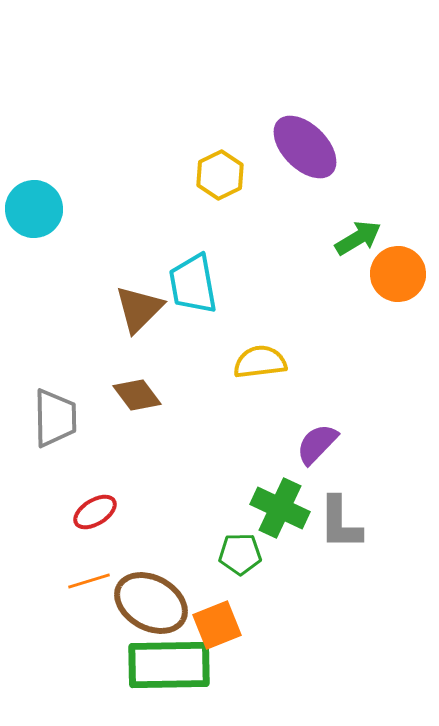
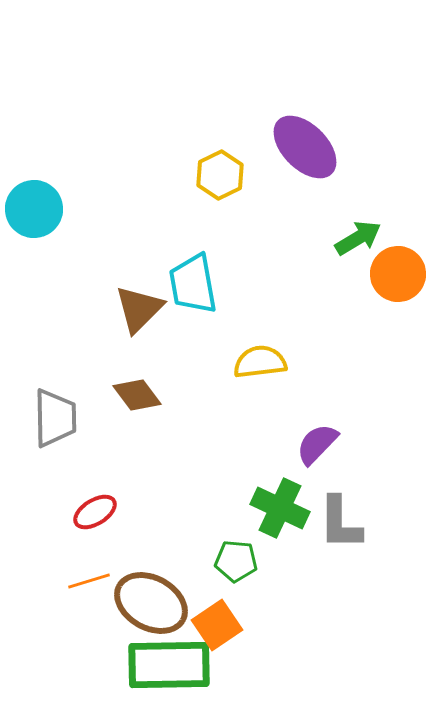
green pentagon: moved 4 px left, 7 px down; rotated 6 degrees clockwise
orange square: rotated 12 degrees counterclockwise
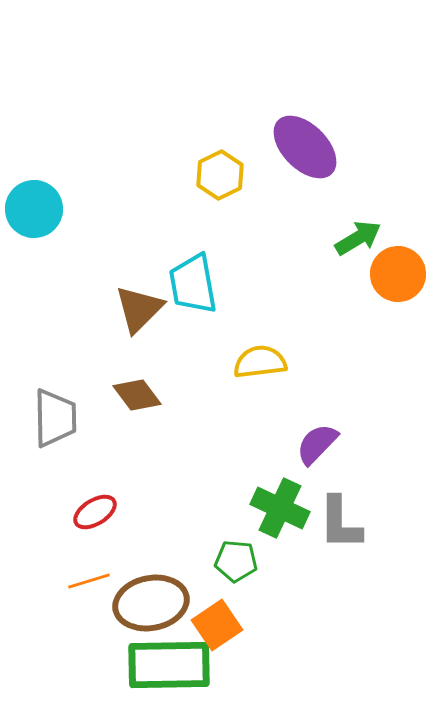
brown ellipse: rotated 40 degrees counterclockwise
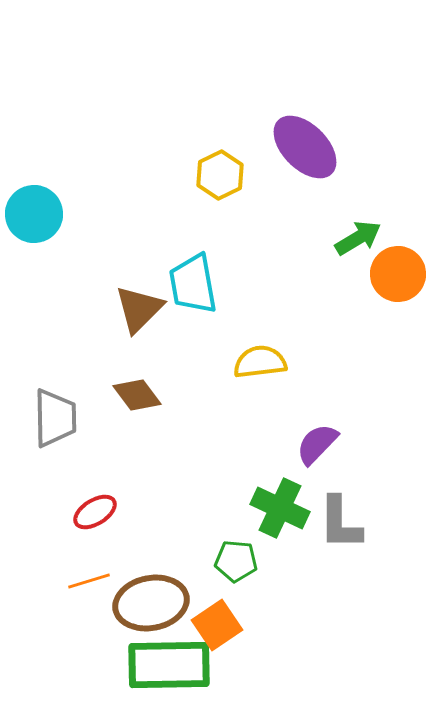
cyan circle: moved 5 px down
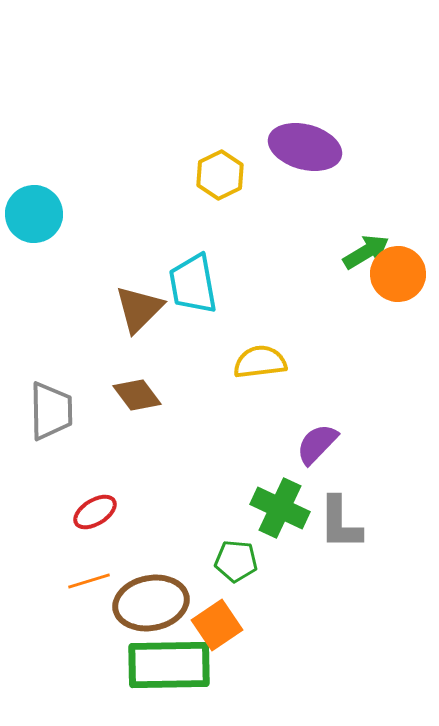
purple ellipse: rotated 30 degrees counterclockwise
green arrow: moved 8 px right, 14 px down
gray trapezoid: moved 4 px left, 7 px up
